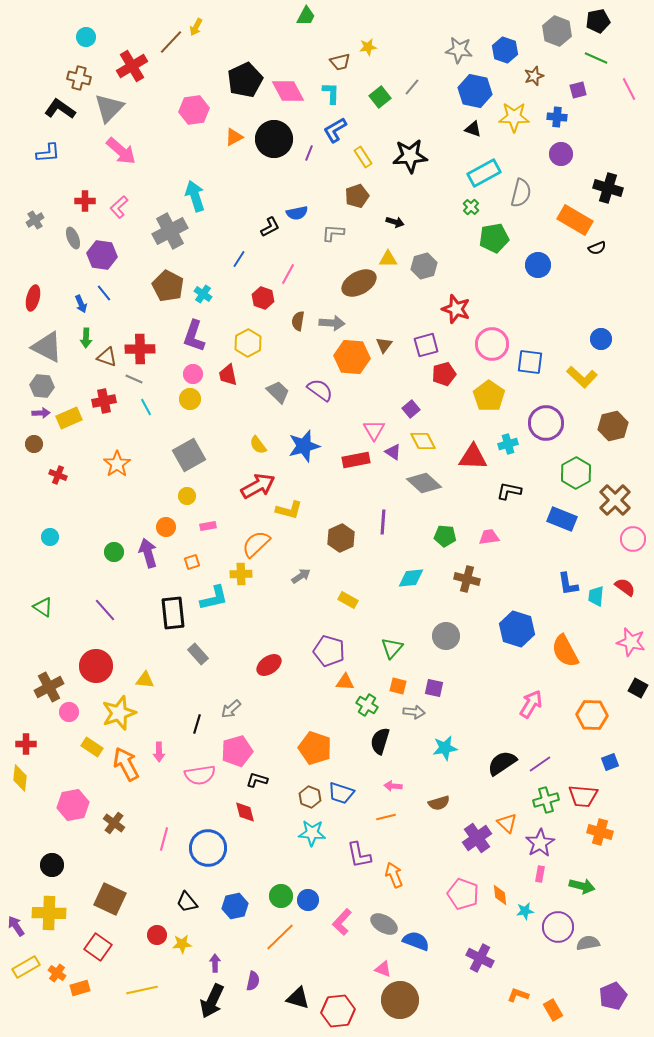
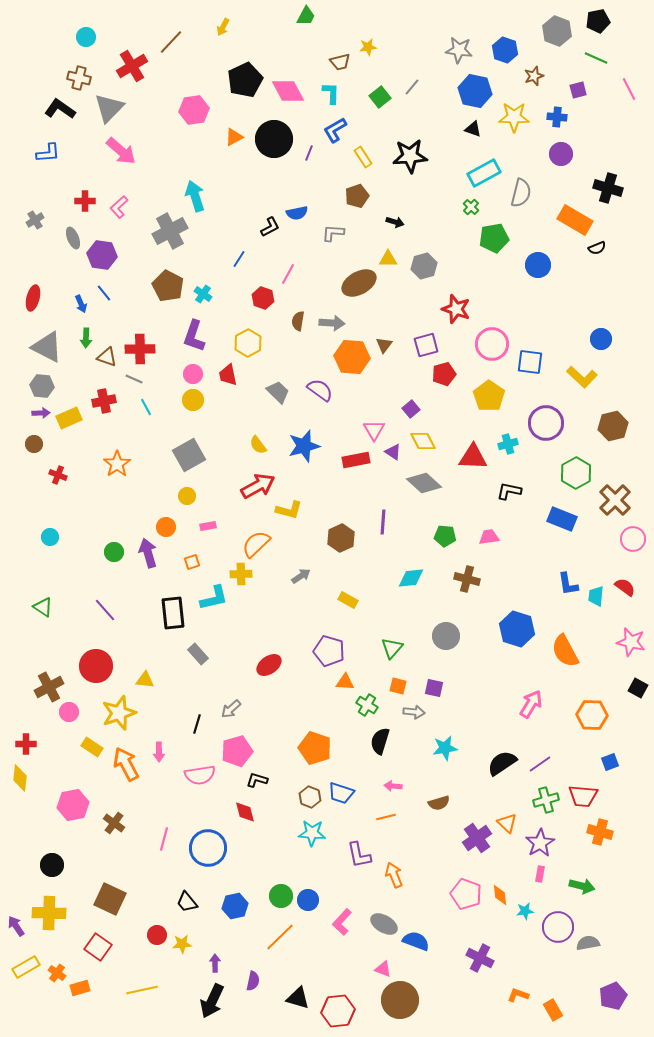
yellow arrow at (196, 27): moved 27 px right
yellow circle at (190, 399): moved 3 px right, 1 px down
pink pentagon at (463, 894): moved 3 px right
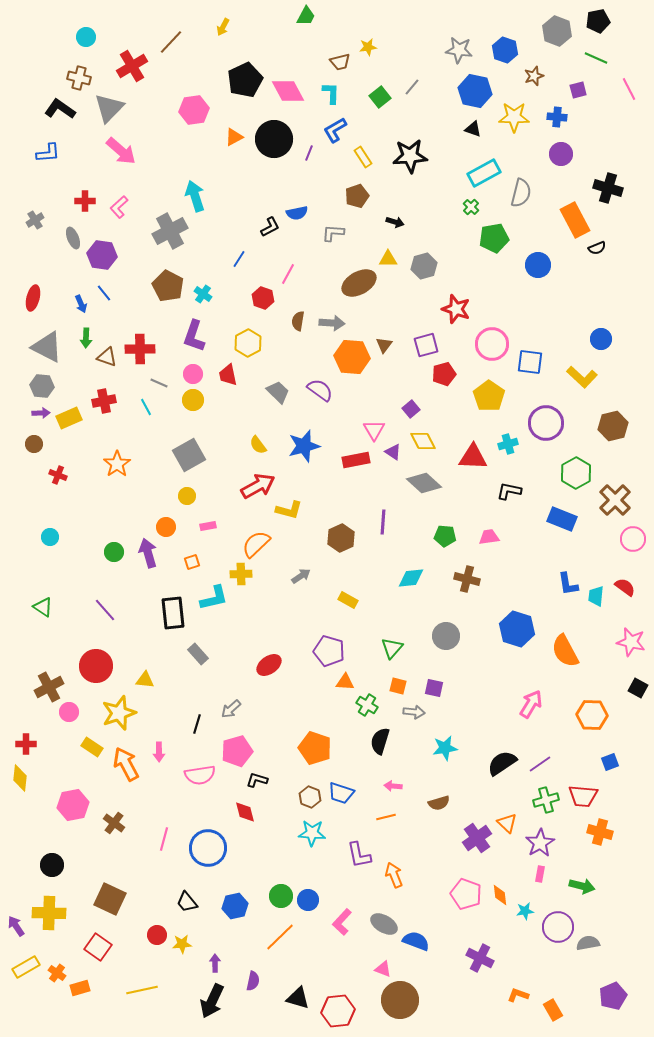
orange rectangle at (575, 220): rotated 32 degrees clockwise
gray line at (134, 379): moved 25 px right, 4 px down
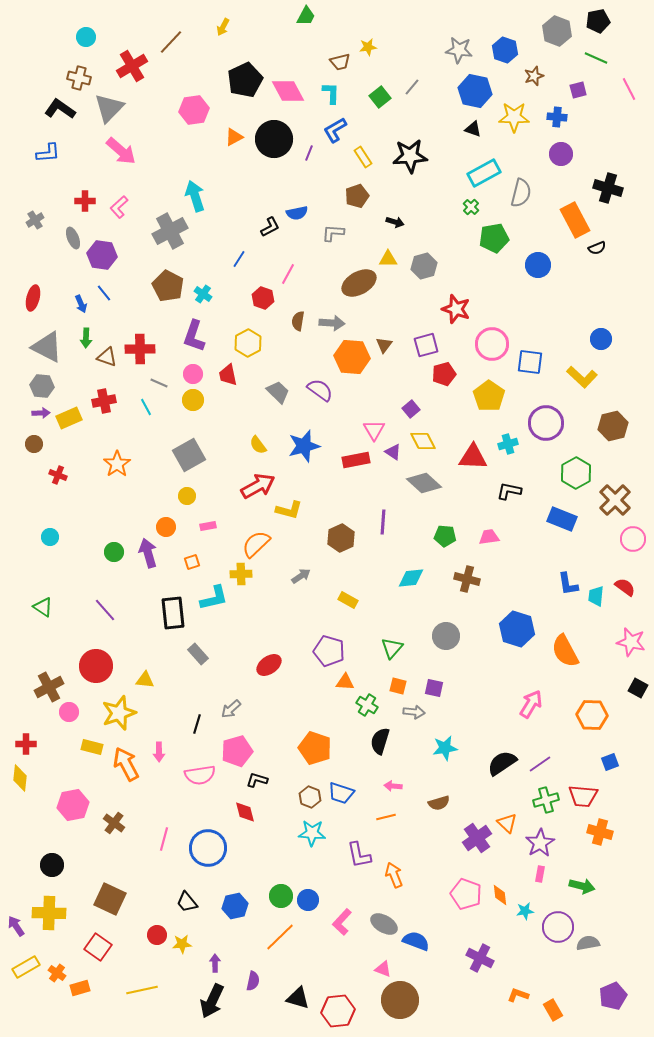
yellow rectangle at (92, 747): rotated 20 degrees counterclockwise
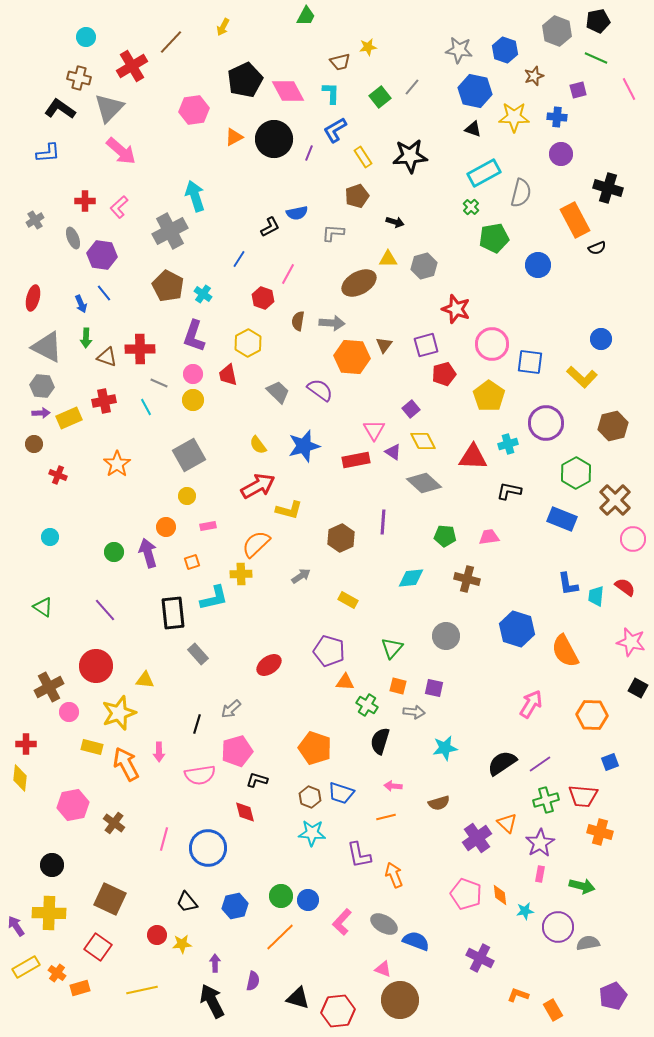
black arrow at (212, 1001): rotated 128 degrees clockwise
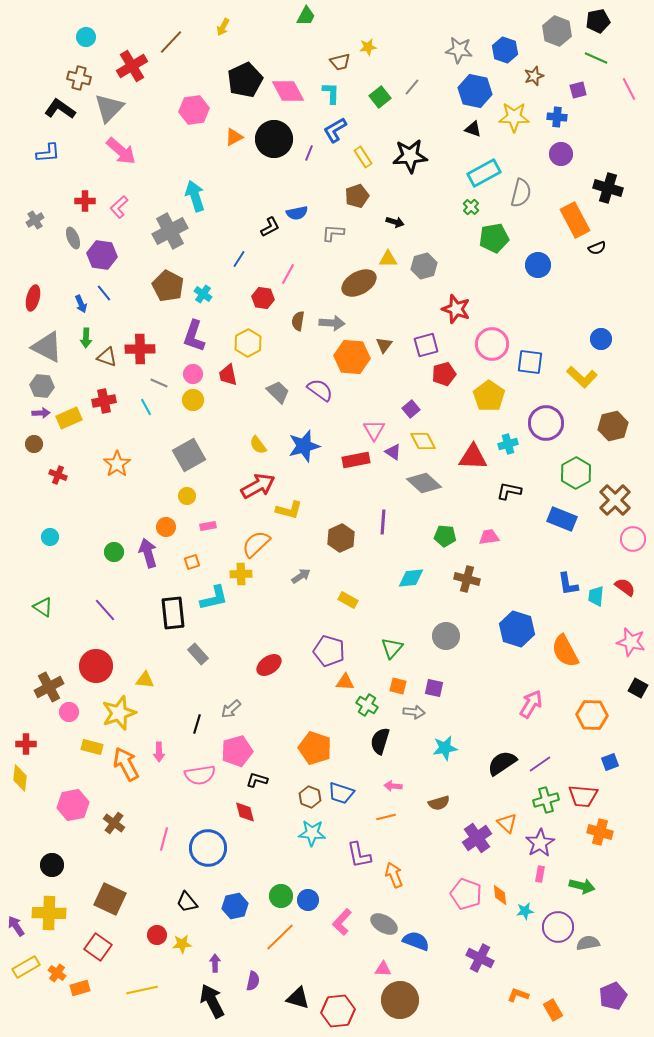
red hexagon at (263, 298): rotated 10 degrees counterclockwise
pink triangle at (383, 969): rotated 18 degrees counterclockwise
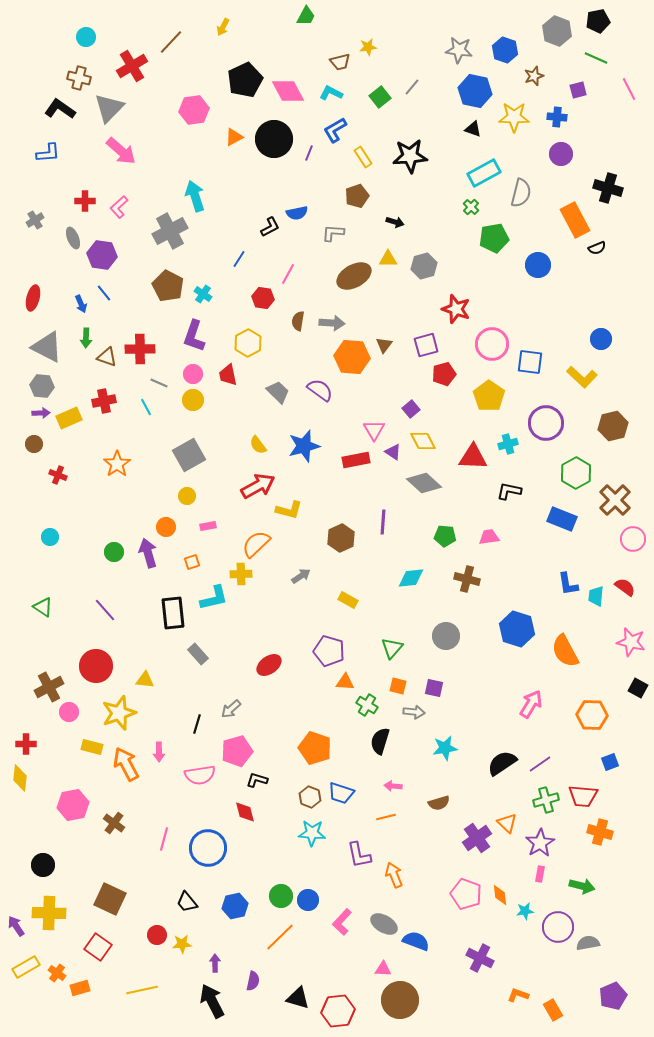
cyan L-shape at (331, 93): rotated 65 degrees counterclockwise
brown ellipse at (359, 283): moved 5 px left, 7 px up
black circle at (52, 865): moved 9 px left
